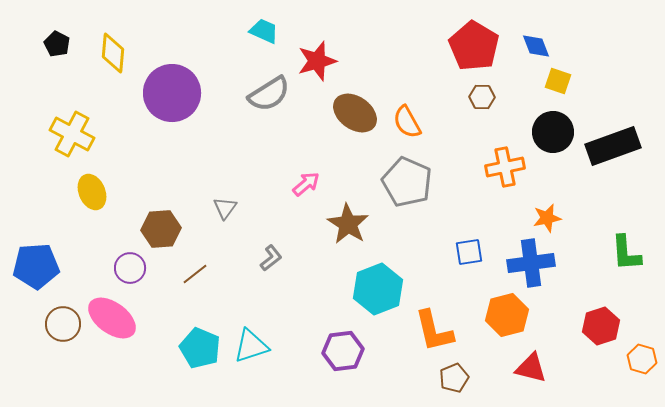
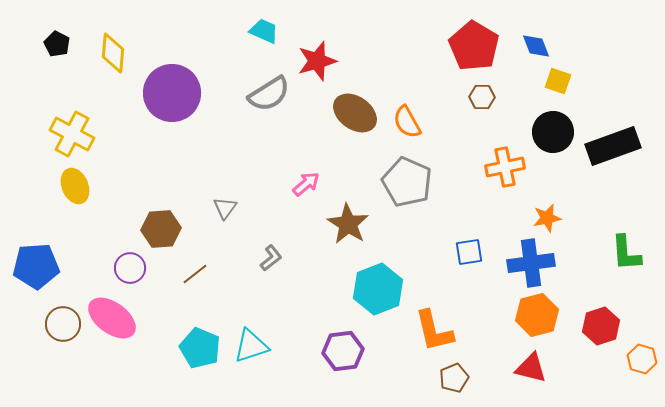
yellow ellipse at (92, 192): moved 17 px left, 6 px up
orange hexagon at (507, 315): moved 30 px right
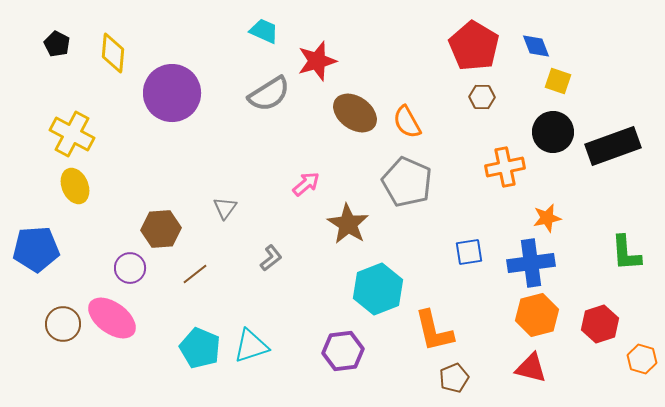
blue pentagon at (36, 266): moved 17 px up
red hexagon at (601, 326): moved 1 px left, 2 px up
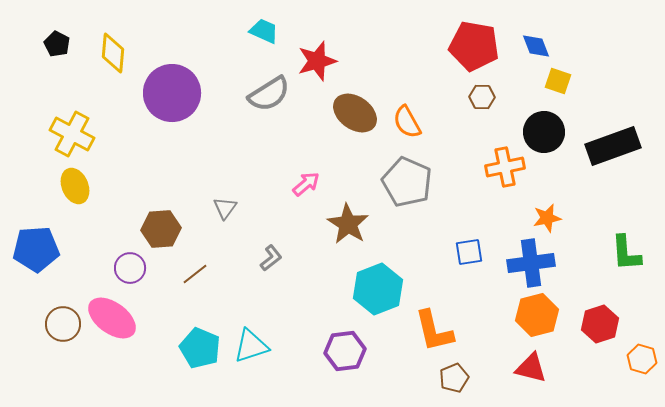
red pentagon at (474, 46): rotated 21 degrees counterclockwise
black circle at (553, 132): moved 9 px left
purple hexagon at (343, 351): moved 2 px right
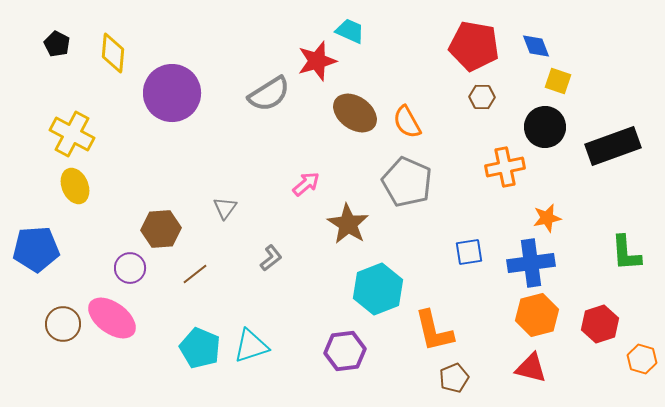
cyan trapezoid at (264, 31): moved 86 px right
black circle at (544, 132): moved 1 px right, 5 px up
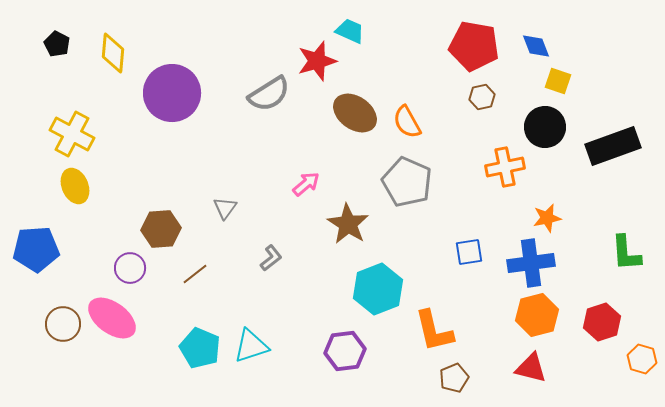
brown hexagon at (482, 97): rotated 15 degrees counterclockwise
red hexagon at (600, 324): moved 2 px right, 2 px up
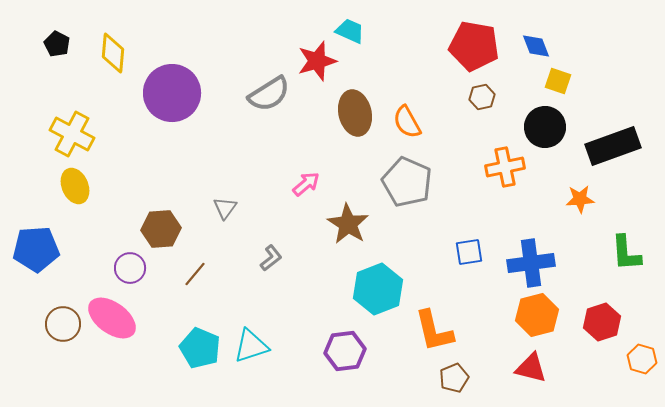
brown ellipse at (355, 113): rotated 42 degrees clockwise
orange star at (547, 218): moved 33 px right, 19 px up; rotated 8 degrees clockwise
brown line at (195, 274): rotated 12 degrees counterclockwise
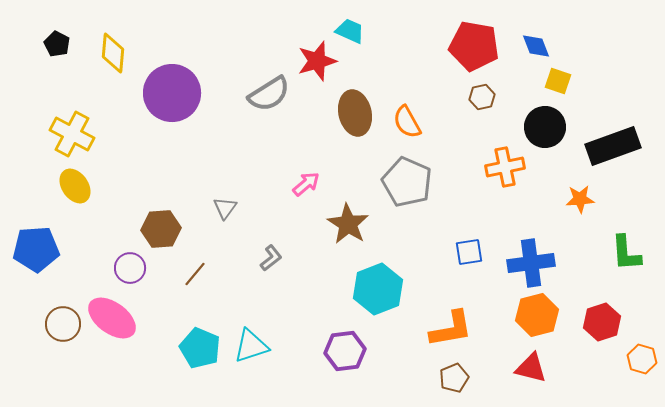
yellow ellipse at (75, 186): rotated 12 degrees counterclockwise
orange L-shape at (434, 331): moved 17 px right, 2 px up; rotated 87 degrees counterclockwise
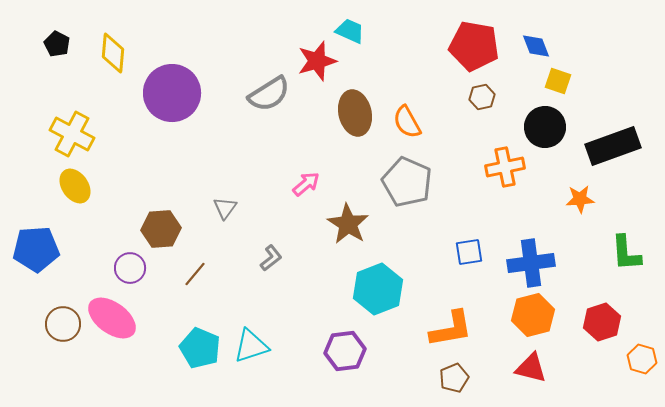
orange hexagon at (537, 315): moved 4 px left
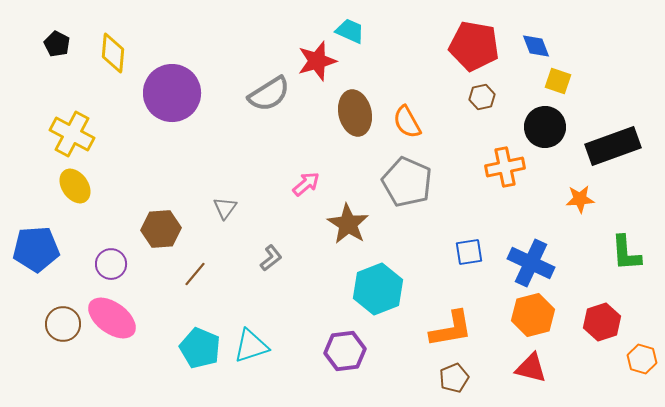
blue cross at (531, 263): rotated 33 degrees clockwise
purple circle at (130, 268): moved 19 px left, 4 px up
